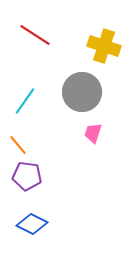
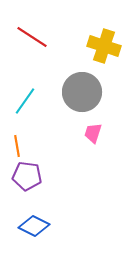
red line: moved 3 px left, 2 px down
orange line: moved 1 px left, 1 px down; rotated 30 degrees clockwise
blue diamond: moved 2 px right, 2 px down
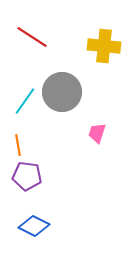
yellow cross: rotated 12 degrees counterclockwise
gray circle: moved 20 px left
pink trapezoid: moved 4 px right
orange line: moved 1 px right, 1 px up
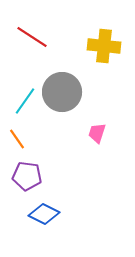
orange line: moved 1 px left, 6 px up; rotated 25 degrees counterclockwise
blue diamond: moved 10 px right, 12 px up
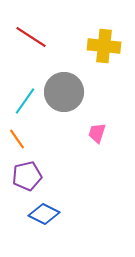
red line: moved 1 px left
gray circle: moved 2 px right
purple pentagon: rotated 20 degrees counterclockwise
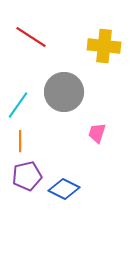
cyan line: moved 7 px left, 4 px down
orange line: moved 3 px right, 2 px down; rotated 35 degrees clockwise
blue diamond: moved 20 px right, 25 px up
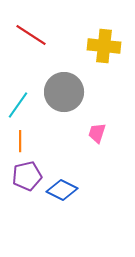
red line: moved 2 px up
blue diamond: moved 2 px left, 1 px down
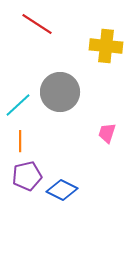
red line: moved 6 px right, 11 px up
yellow cross: moved 2 px right
gray circle: moved 4 px left
cyan line: rotated 12 degrees clockwise
pink trapezoid: moved 10 px right
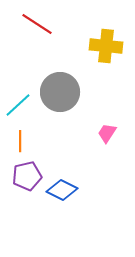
pink trapezoid: rotated 15 degrees clockwise
